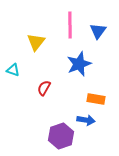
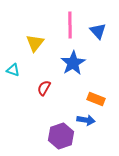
blue triangle: rotated 18 degrees counterclockwise
yellow triangle: moved 1 px left, 1 px down
blue star: moved 6 px left, 1 px up; rotated 10 degrees counterclockwise
orange rectangle: rotated 12 degrees clockwise
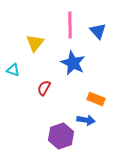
blue star: rotated 15 degrees counterclockwise
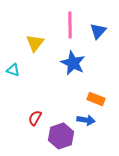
blue triangle: rotated 24 degrees clockwise
red semicircle: moved 9 px left, 30 px down
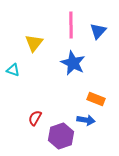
pink line: moved 1 px right
yellow triangle: moved 1 px left
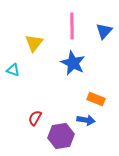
pink line: moved 1 px right, 1 px down
blue triangle: moved 6 px right
purple hexagon: rotated 10 degrees clockwise
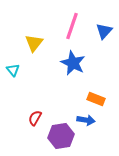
pink line: rotated 20 degrees clockwise
cyan triangle: rotated 32 degrees clockwise
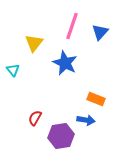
blue triangle: moved 4 px left, 1 px down
blue star: moved 8 px left
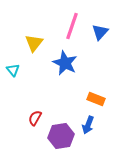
blue arrow: moved 2 px right, 5 px down; rotated 102 degrees clockwise
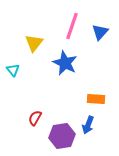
orange rectangle: rotated 18 degrees counterclockwise
purple hexagon: moved 1 px right
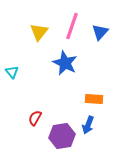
yellow triangle: moved 5 px right, 11 px up
cyan triangle: moved 1 px left, 2 px down
orange rectangle: moved 2 px left
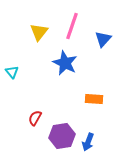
blue triangle: moved 3 px right, 7 px down
blue arrow: moved 17 px down
